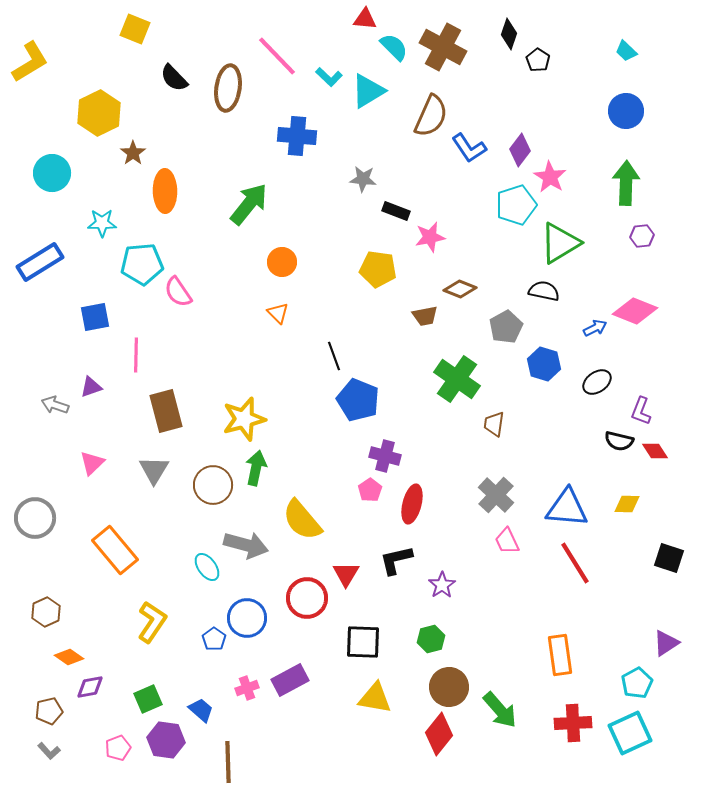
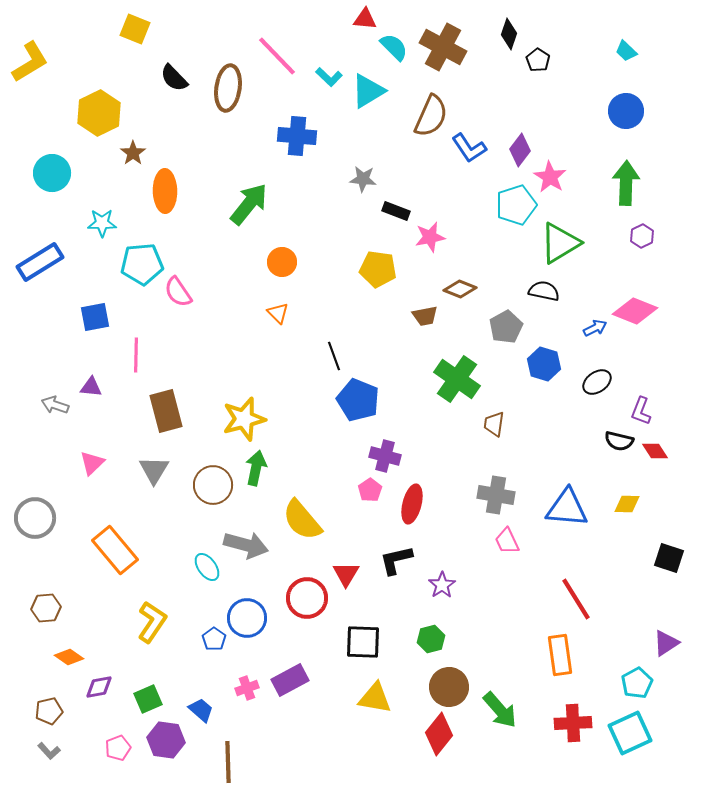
purple hexagon at (642, 236): rotated 20 degrees counterclockwise
purple triangle at (91, 387): rotated 25 degrees clockwise
gray cross at (496, 495): rotated 33 degrees counterclockwise
red line at (575, 563): moved 1 px right, 36 px down
brown hexagon at (46, 612): moved 4 px up; rotated 20 degrees clockwise
purple diamond at (90, 687): moved 9 px right
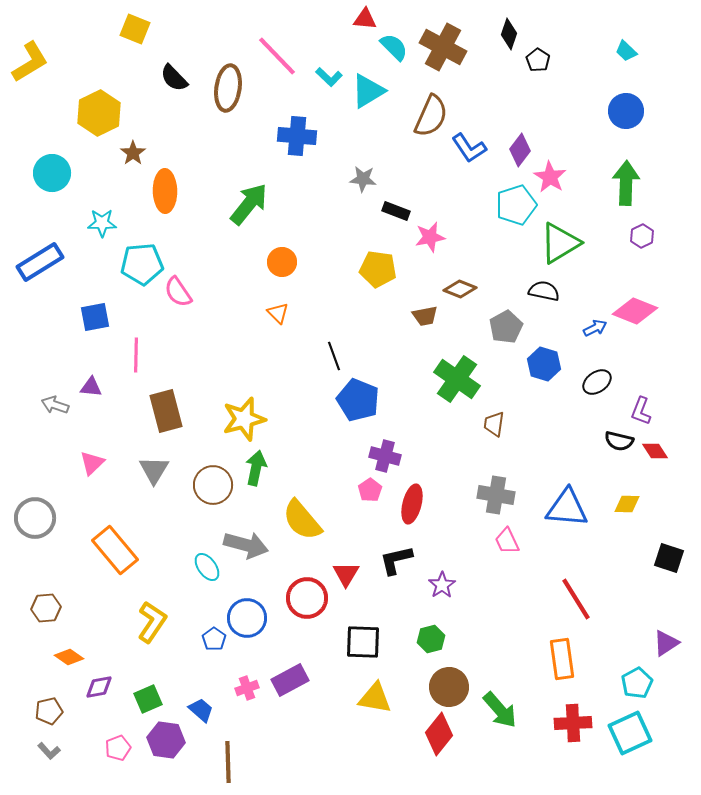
orange rectangle at (560, 655): moved 2 px right, 4 px down
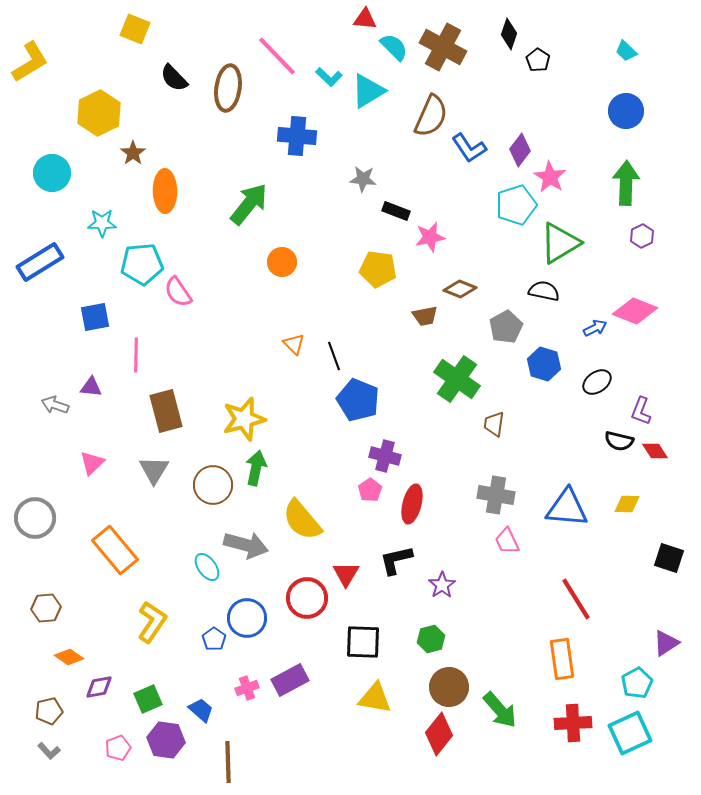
orange triangle at (278, 313): moved 16 px right, 31 px down
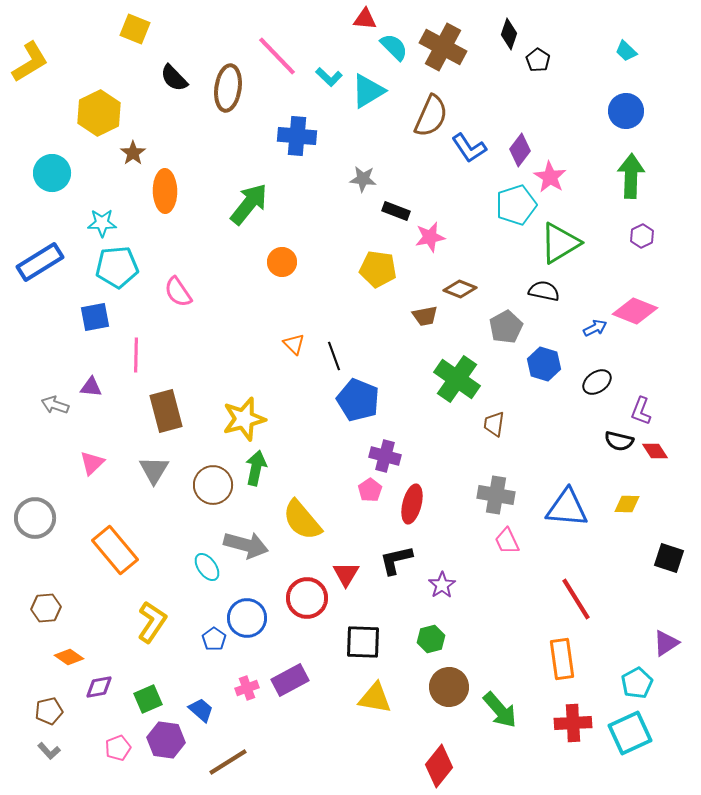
green arrow at (626, 183): moved 5 px right, 7 px up
cyan pentagon at (142, 264): moved 25 px left, 3 px down
red diamond at (439, 734): moved 32 px down
brown line at (228, 762): rotated 60 degrees clockwise
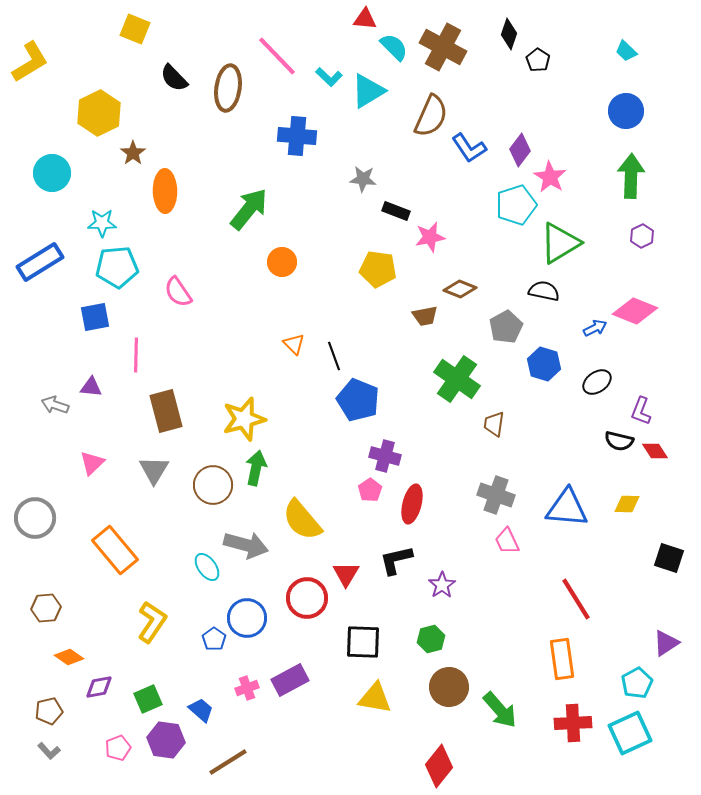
green arrow at (249, 204): moved 5 px down
gray cross at (496, 495): rotated 9 degrees clockwise
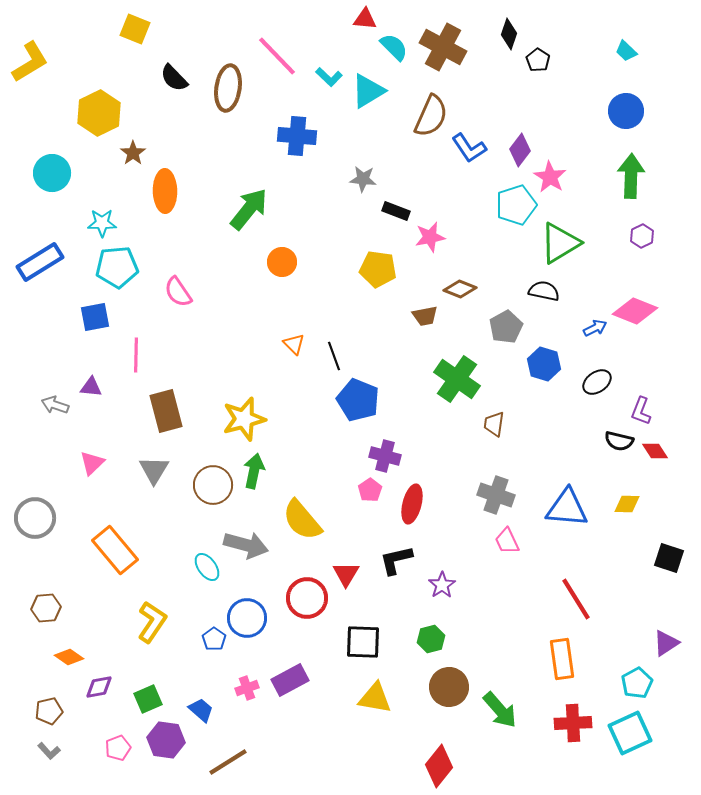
green arrow at (256, 468): moved 2 px left, 3 px down
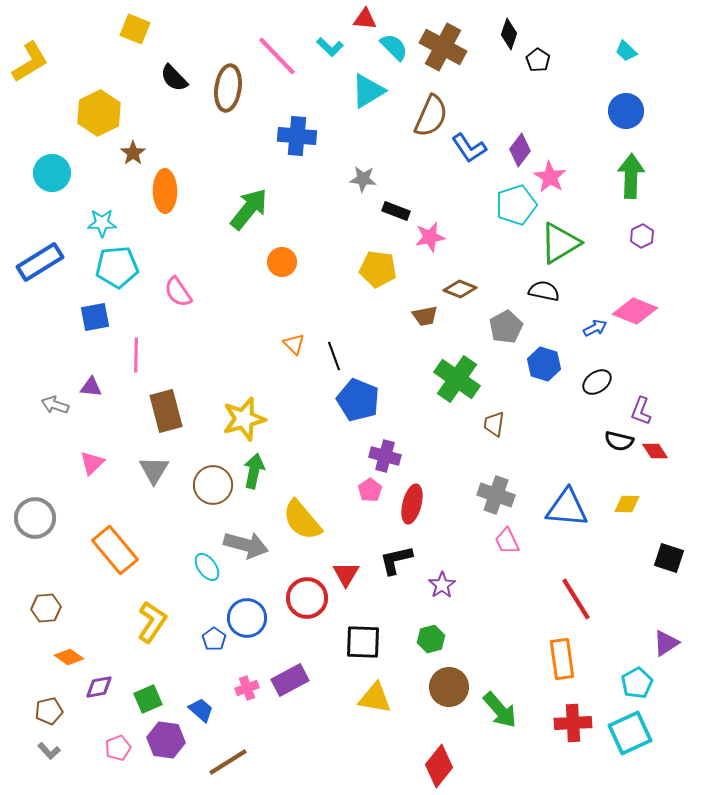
cyan L-shape at (329, 77): moved 1 px right, 30 px up
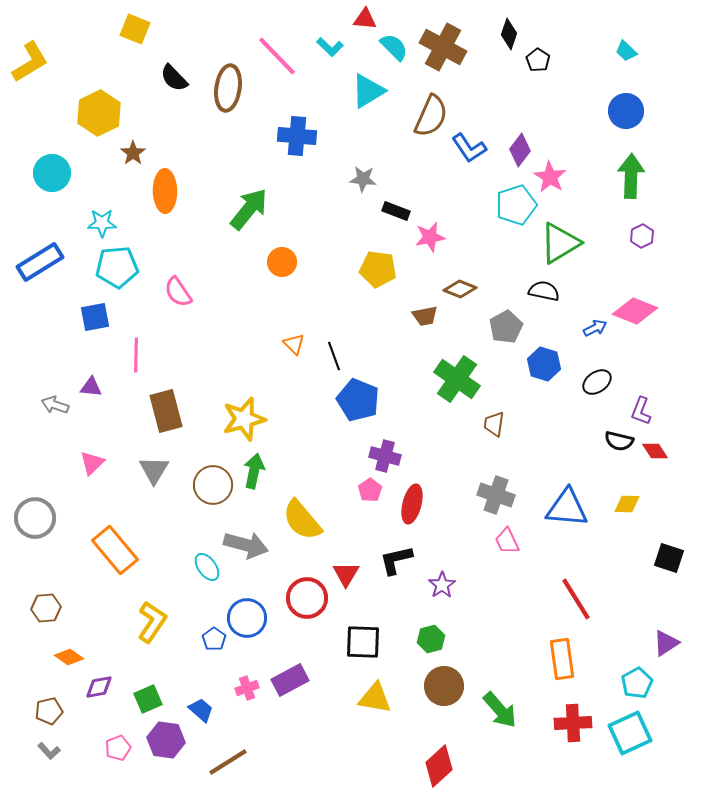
brown circle at (449, 687): moved 5 px left, 1 px up
red diamond at (439, 766): rotated 9 degrees clockwise
